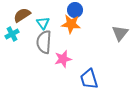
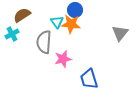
cyan triangle: moved 14 px right, 1 px up
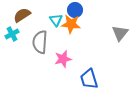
cyan triangle: moved 1 px left, 2 px up
gray semicircle: moved 4 px left
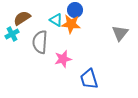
brown semicircle: moved 3 px down
cyan triangle: rotated 24 degrees counterclockwise
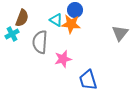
brown semicircle: rotated 144 degrees clockwise
blue trapezoid: moved 1 px left, 1 px down
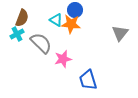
cyan cross: moved 5 px right
gray semicircle: moved 1 px right, 1 px down; rotated 130 degrees clockwise
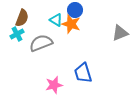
orange star: rotated 12 degrees clockwise
gray triangle: rotated 30 degrees clockwise
gray semicircle: rotated 65 degrees counterclockwise
pink star: moved 9 px left, 26 px down
blue trapezoid: moved 5 px left, 7 px up
